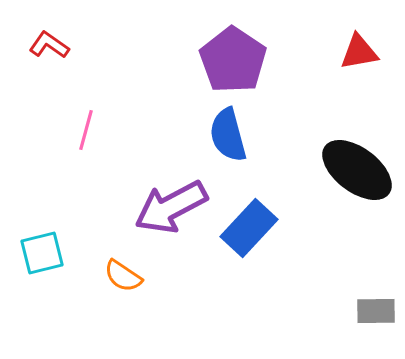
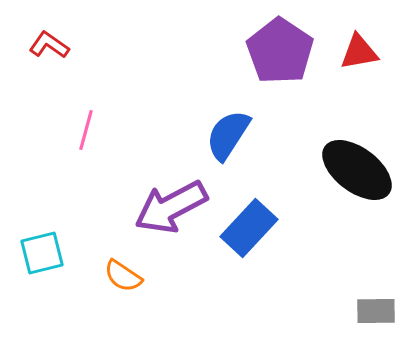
purple pentagon: moved 47 px right, 9 px up
blue semicircle: rotated 48 degrees clockwise
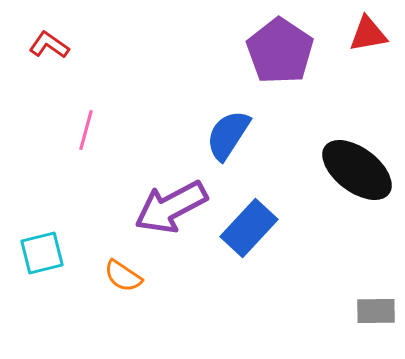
red triangle: moved 9 px right, 18 px up
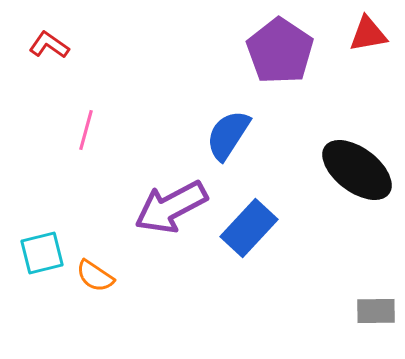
orange semicircle: moved 28 px left
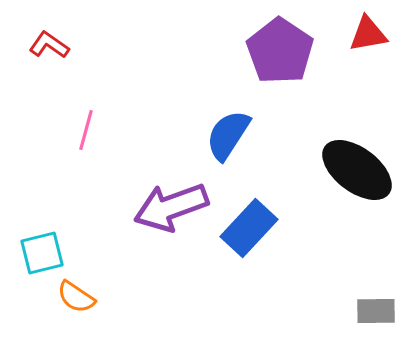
purple arrow: rotated 8 degrees clockwise
orange semicircle: moved 19 px left, 21 px down
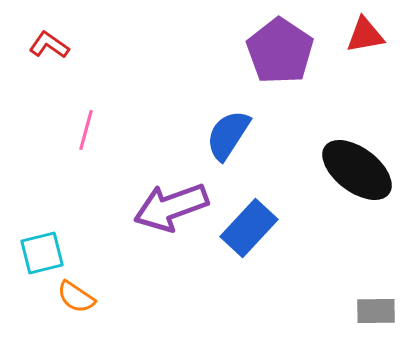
red triangle: moved 3 px left, 1 px down
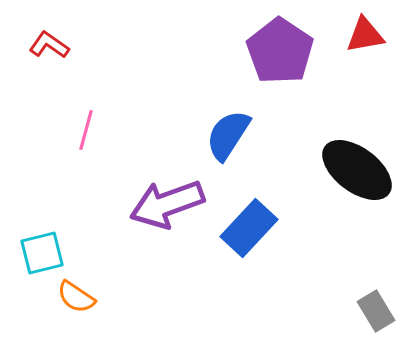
purple arrow: moved 4 px left, 3 px up
gray rectangle: rotated 60 degrees clockwise
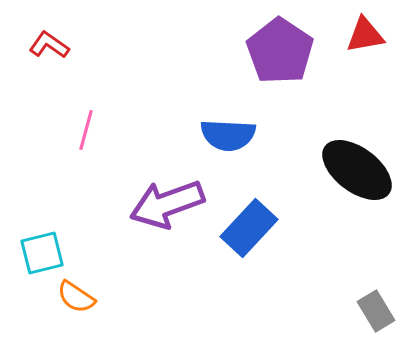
blue semicircle: rotated 120 degrees counterclockwise
